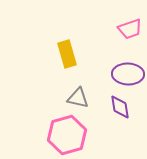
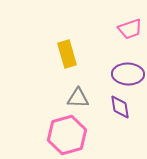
gray triangle: rotated 10 degrees counterclockwise
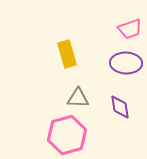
purple ellipse: moved 2 px left, 11 px up
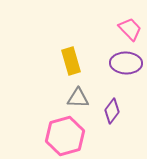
pink trapezoid: rotated 115 degrees counterclockwise
yellow rectangle: moved 4 px right, 7 px down
purple diamond: moved 8 px left, 4 px down; rotated 45 degrees clockwise
pink hexagon: moved 2 px left, 1 px down
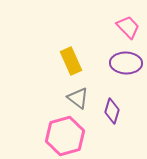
pink trapezoid: moved 2 px left, 2 px up
yellow rectangle: rotated 8 degrees counterclockwise
gray triangle: rotated 35 degrees clockwise
purple diamond: rotated 20 degrees counterclockwise
